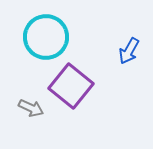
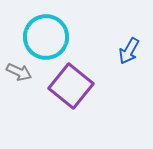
gray arrow: moved 12 px left, 36 px up
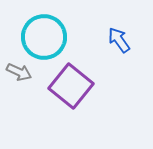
cyan circle: moved 2 px left
blue arrow: moved 10 px left, 11 px up; rotated 116 degrees clockwise
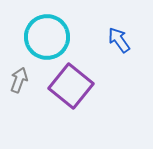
cyan circle: moved 3 px right
gray arrow: moved 8 px down; rotated 95 degrees counterclockwise
